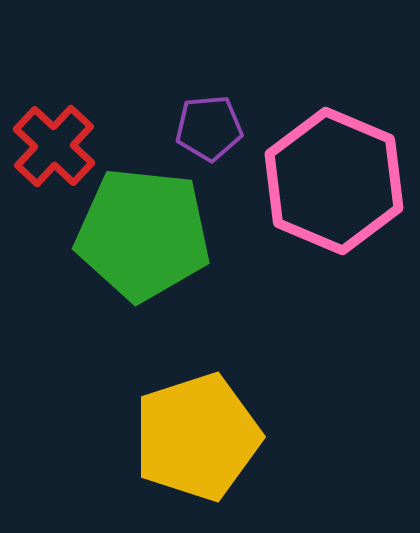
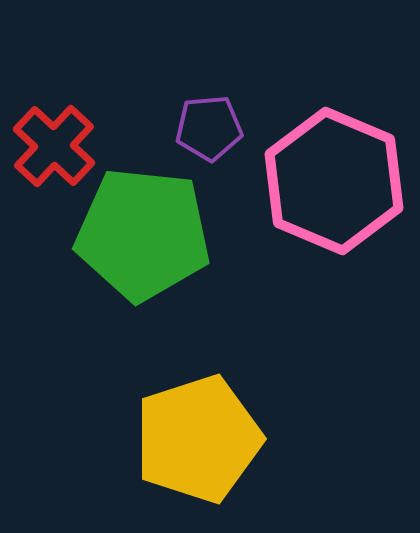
yellow pentagon: moved 1 px right, 2 px down
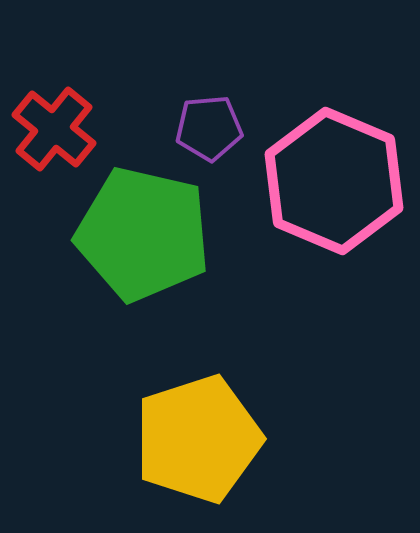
red cross: moved 17 px up; rotated 4 degrees counterclockwise
green pentagon: rotated 7 degrees clockwise
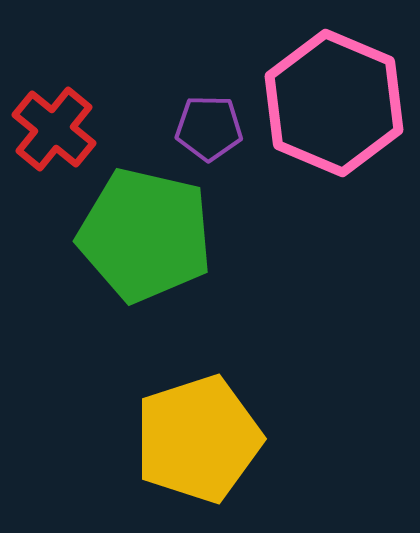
purple pentagon: rotated 6 degrees clockwise
pink hexagon: moved 78 px up
green pentagon: moved 2 px right, 1 px down
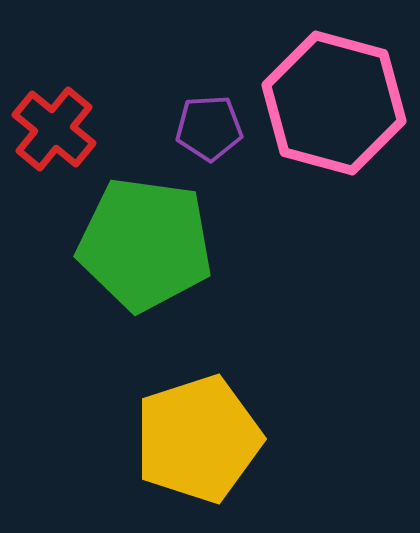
pink hexagon: rotated 8 degrees counterclockwise
purple pentagon: rotated 4 degrees counterclockwise
green pentagon: moved 9 px down; rotated 5 degrees counterclockwise
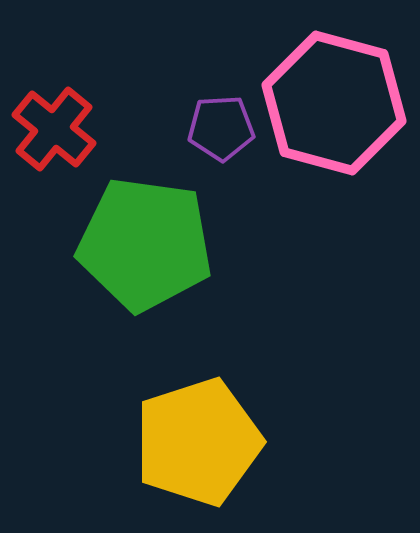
purple pentagon: moved 12 px right
yellow pentagon: moved 3 px down
